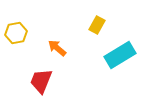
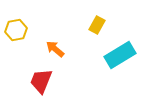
yellow hexagon: moved 3 px up
orange arrow: moved 2 px left, 1 px down
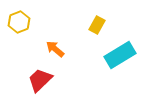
yellow hexagon: moved 3 px right, 8 px up; rotated 10 degrees counterclockwise
red trapezoid: moved 1 px left, 1 px up; rotated 24 degrees clockwise
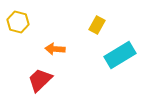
yellow hexagon: moved 1 px left; rotated 25 degrees counterclockwise
orange arrow: rotated 36 degrees counterclockwise
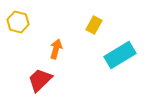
yellow rectangle: moved 3 px left
orange arrow: moved 1 px right; rotated 102 degrees clockwise
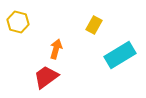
red trapezoid: moved 6 px right, 3 px up; rotated 8 degrees clockwise
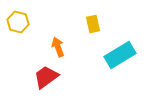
yellow rectangle: moved 1 px left, 1 px up; rotated 42 degrees counterclockwise
orange arrow: moved 2 px right, 2 px up; rotated 36 degrees counterclockwise
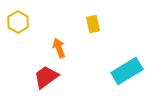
yellow hexagon: rotated 15 degrees clockwise
orange arrow: moved 1 px right, 1 px down
cyan rectangle: moved 7 px right, 16 px down
